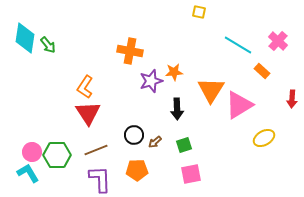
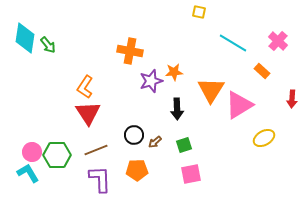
cyan line: moved 5 px left, 2 px up
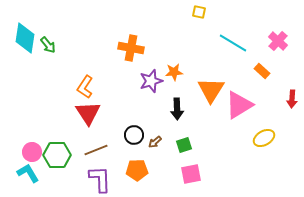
orange cross: moved 1 px right, 3 px up
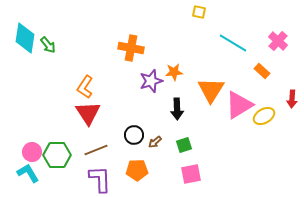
yellow ellipse: moved 22 px up
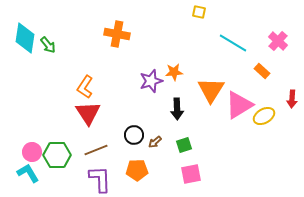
orange cross: moved 14 px left, 14 px up
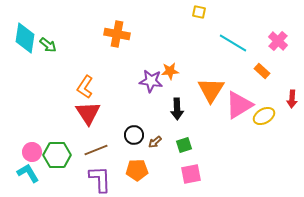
green arrow: rotated 12 degrees counterclockwise
orange star: moved 4 px left, 1 px up
purple star: rotated 25 degrees clockwise
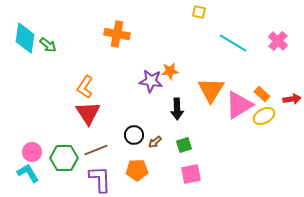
orange rectangle: moved 23 px down
red arrow: rotated 102 degrees counterclockwise
green hexagon: moved 7 px right, 3 px down
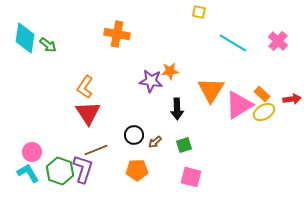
yellow ellipse: moved 4 px up
green hexagon: moved 4 px left, 13 px down; rotated 20 degrees clockwise
pink square: moved 3 px down; rotated 25 degrees clockwise
purple L-shape: moved 17 px left, 10 px up; rotated 20 degrees clockwise
